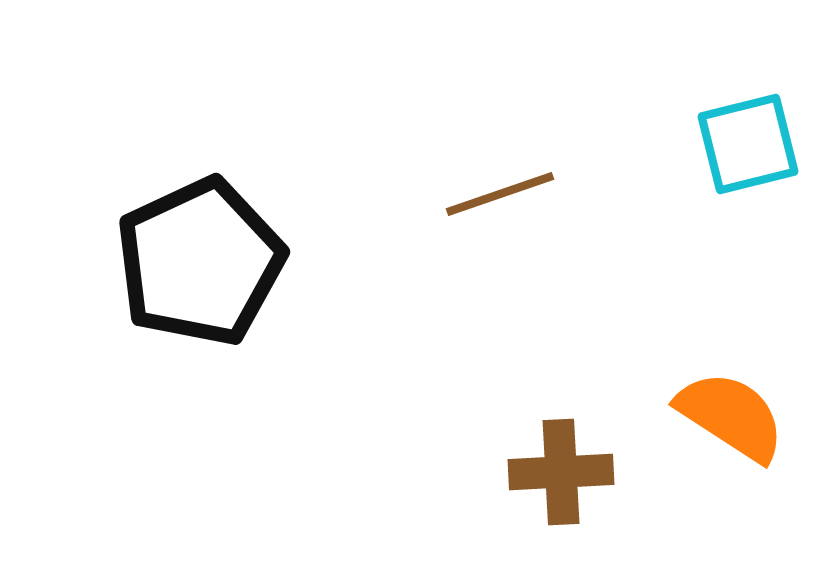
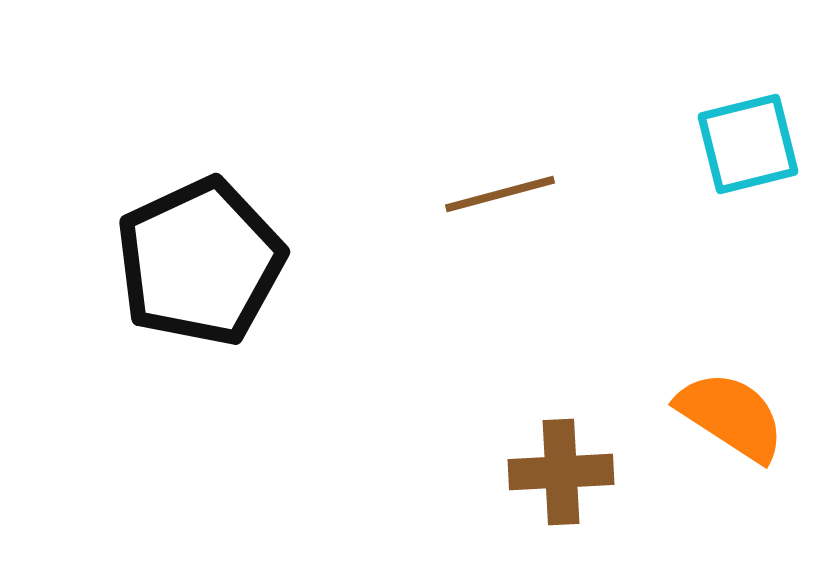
brown line: rotated 4 degrees clockwise
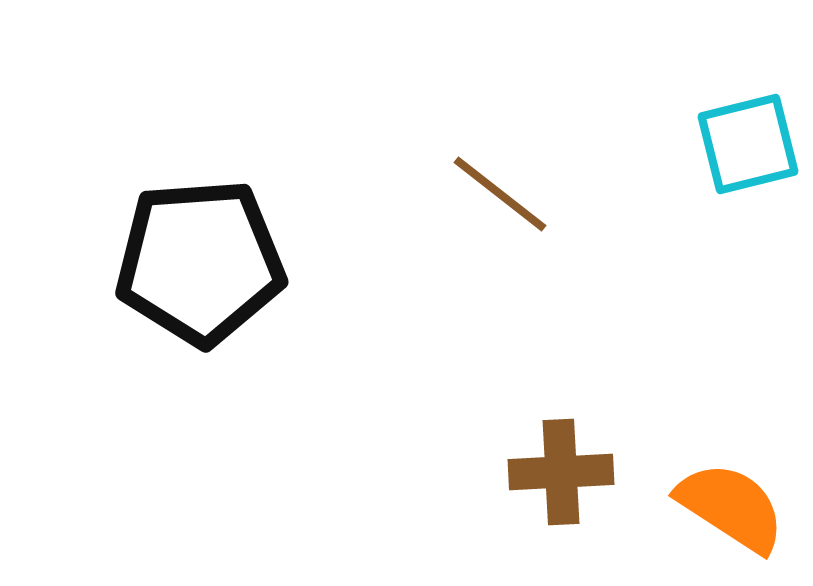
brown line: rotated 53 degrees clockwise
black pentagon: rotated 21 degrees clockwise
orange semicircle: moved 91 px down
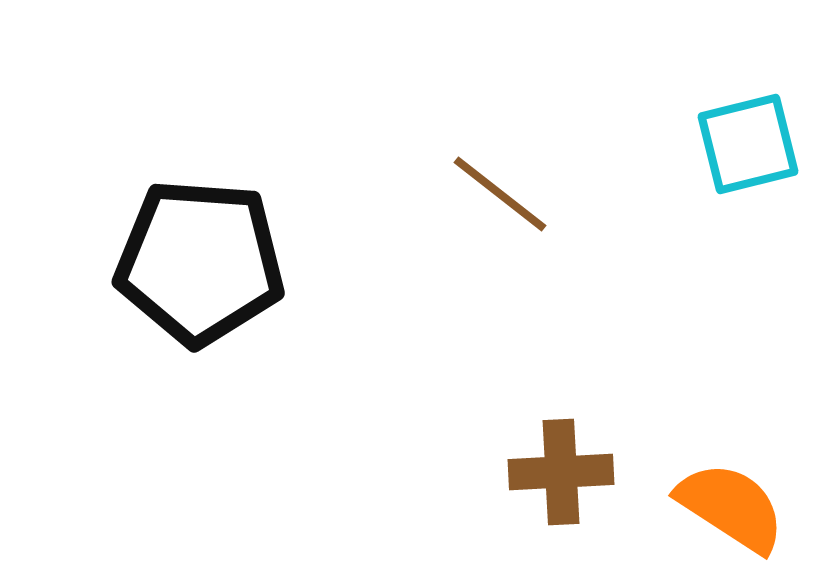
black pentagon: rotated 8 degrees clockwise
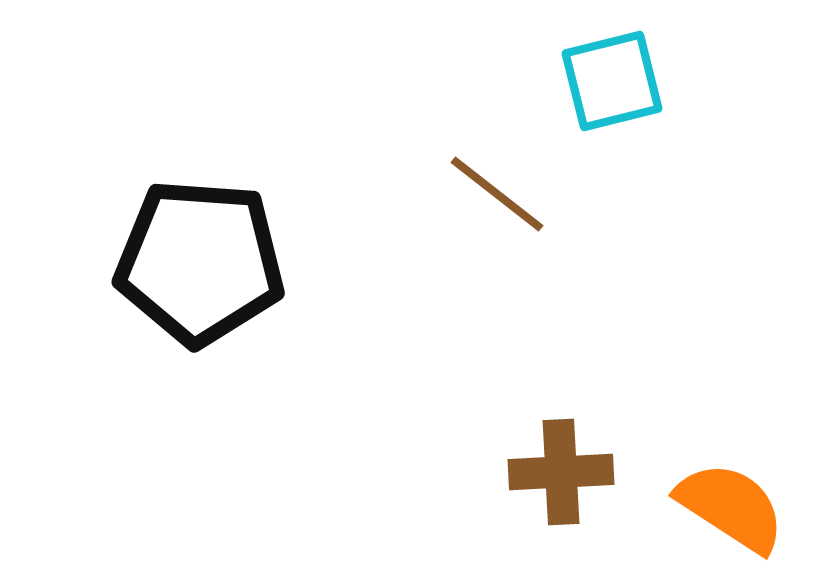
cyan square: moved 136 px left, 63 px up
brown line: moved 3 px left
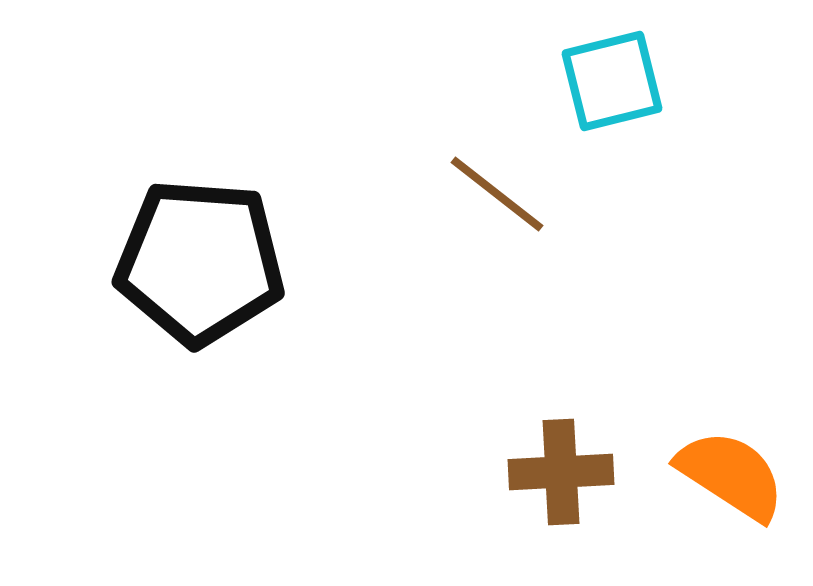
orange semicircle: moved 32 px up
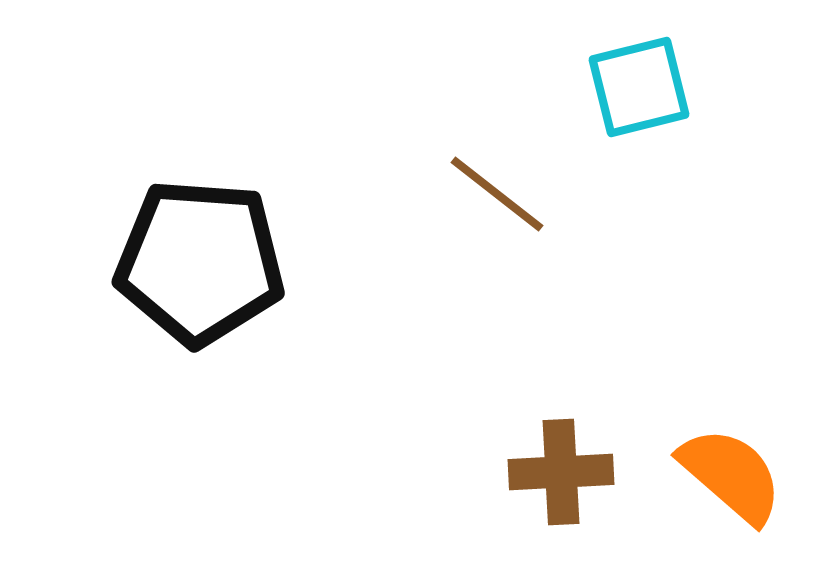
cyan square: moved 27 px right, 6 px down
orange semicircle: rotated 8 degrees clockwise
